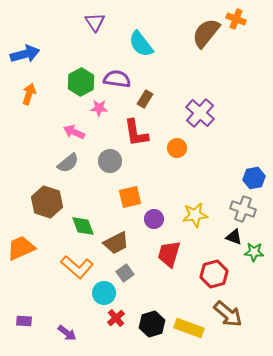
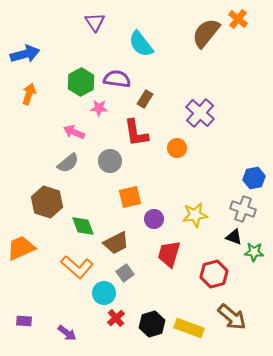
orange cross: moved 2 px right; rotated 18 degrees clockwise
brown arrow: moved 4 px right, 3 px down
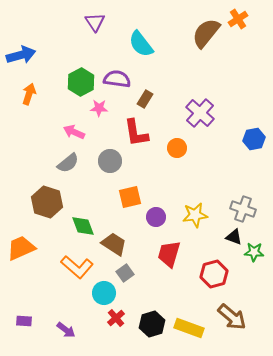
orange cross: rotated 18 degrees clockwise
blue arrow: moved 4 px left, 1 px down
blue hexagon: moved 39 px up
purple circle: moved 2 px right, 2 px up
brown trapezoid: moved 2 px left, 1 px down; rotated 120 degrees counterclockwise
purple arrow: moved 1 px left, 3 px up
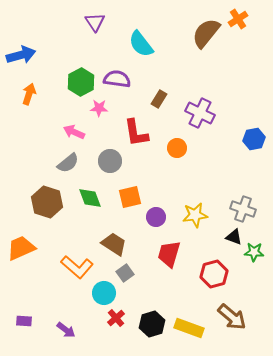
brown rectangle: moved 14 px right
purple cross: rotated 16 degrees counterclockwise
green diamond: moved 7 px right, 28 px up
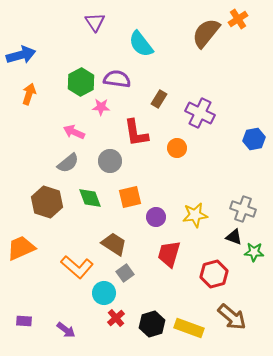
pink star: moved 2 px right, 1 px up
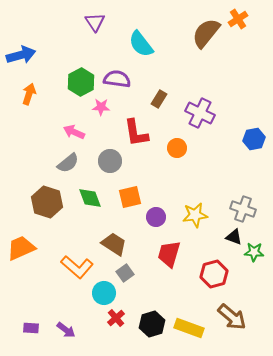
purple rectangle: moved 7 px right, 7 px down
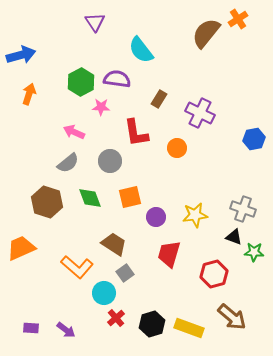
cyan semicircle: moved 6 px down
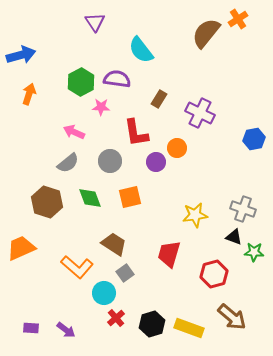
purple circle: moved 55 px up
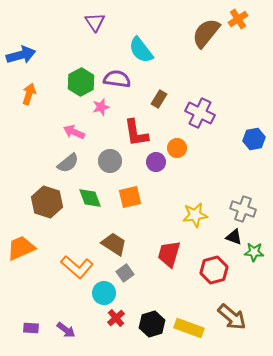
pink star: rotated 18 degrees counterclockwise
red hexagon: moved 4 px up
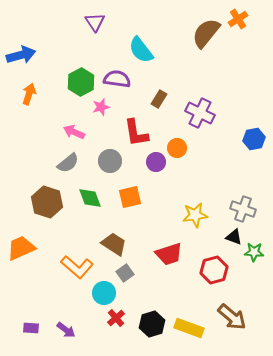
red trapezoid: rotated 124 degrees counterclockwise
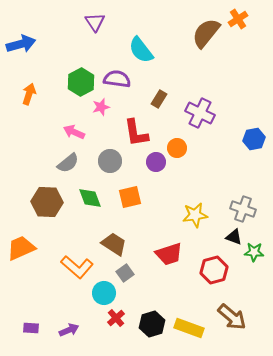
blue arrow: moved 11 px up
brown hexagon: rotated 16 degrees counterclockwise
purple arrow: moved 3 px right; rotated 60 degrees counterclockwise
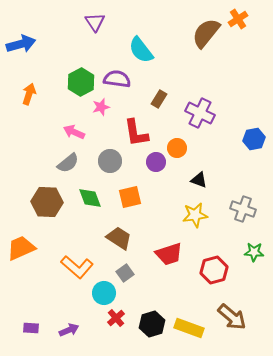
black triangle: moved 35 px left, 57 px up
brown trapezoid: moved 5 px right, 6 px up
